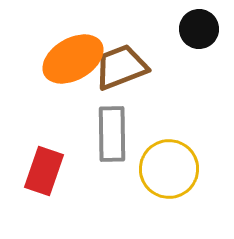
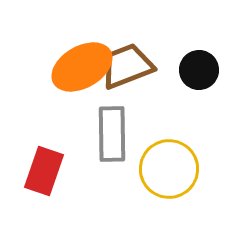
black circle: moved 41 px down
orange ellipse: moved 9 px right, 8 px down
brown trapezoid: moved 6 px right, 1 px up
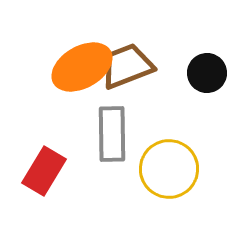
black circle: moved 8 px right, 3 px down
red rectangle: rotated 12 degrees clockwise
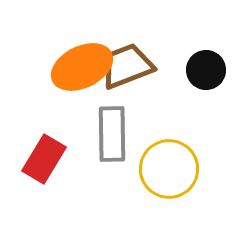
orange ellipse: rotated 4 degrees clockwise
black circle: moved 1 px left, 3 px up
red rectangle: moved 12 px up
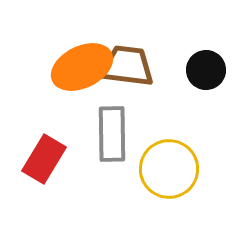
brown trapezoid: rotated 28 degrees clockwise
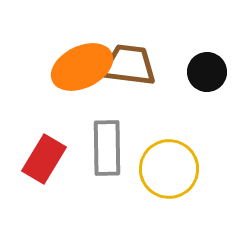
brown trapezoid: moved 2 px right, 1 px up
black circle: moved 1 px right, 2 px down
gray rectangle: moved 5 px left, 14 px down
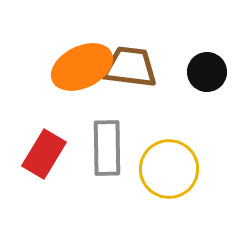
brown trapezoid: moved 1 px right, 2 px down
red rectangle: moved 5 px up
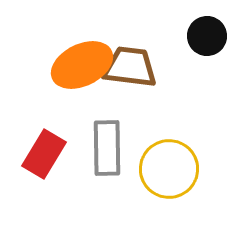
orange ellipse: moved 2 px up
black circle: moved 36 px up
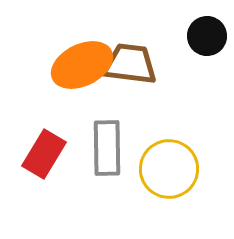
brown trapezoid: moved 3 px up
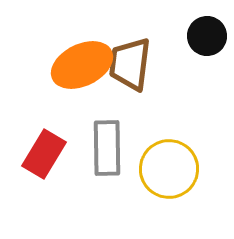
brown trapezoid: rotated 90 degrees counterclockwise
